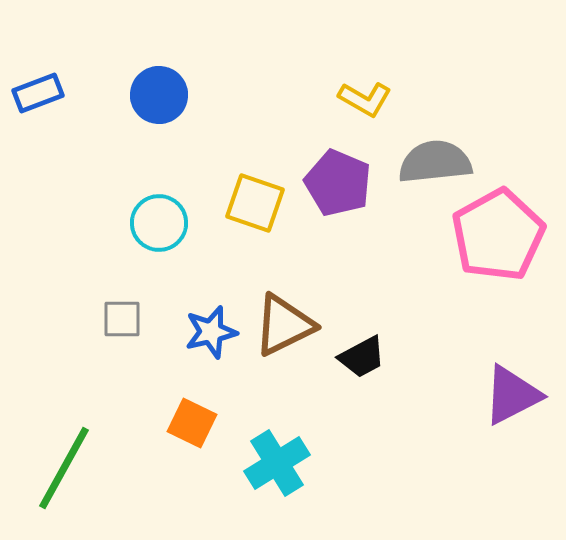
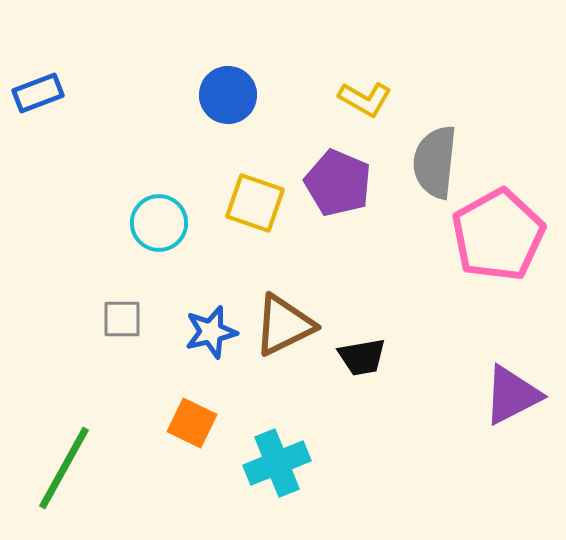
blue circle: moved 69 px right
gray semicircle: rotated 78 degrees counterclockwise
black trapezoid: rotated 18 degrees clockwise
cyan cross: rotated 10 degrees clockwise
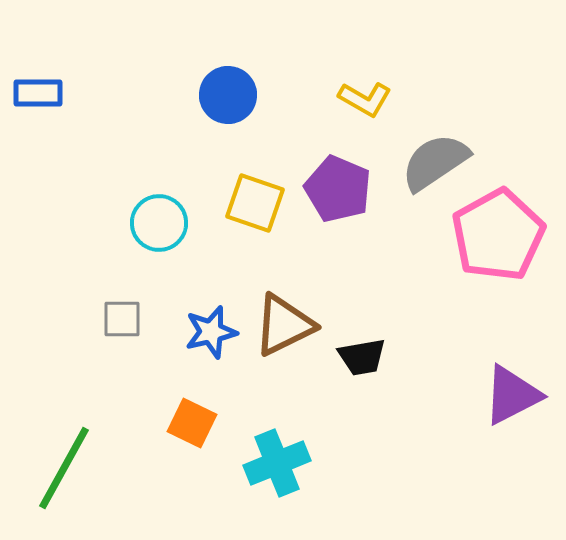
blue rectangle: rotated 21 degrees clockwise
gray semicircle: rotated 50 degrees clockwise
purple pentagon: moved 6 px down
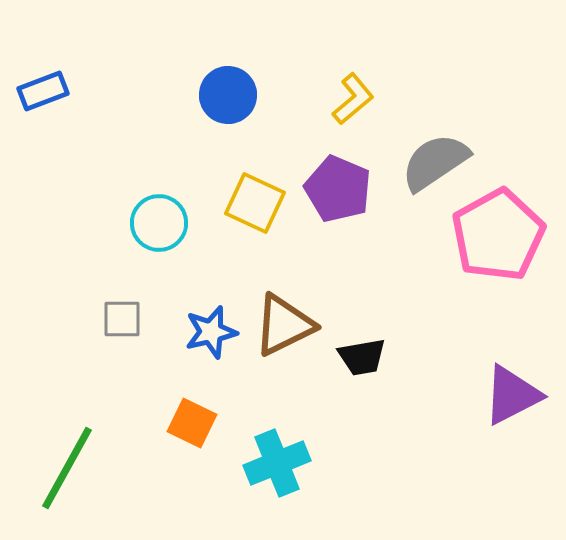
blue rectangle: moved 5 px right, 2 px up; rotated 21 degrees counterclockwise
yellow L-shape: moved 12 px left; rotated 70 degrees counterclockwise
yellow square: rotated 6 degrees clockwise
green line: moved 3 px right
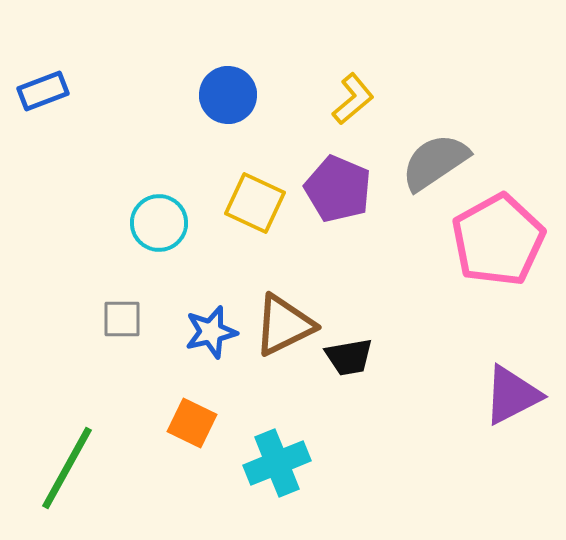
pink pentagon: moved 5 px down
black trapezoid: moved 13 px left
